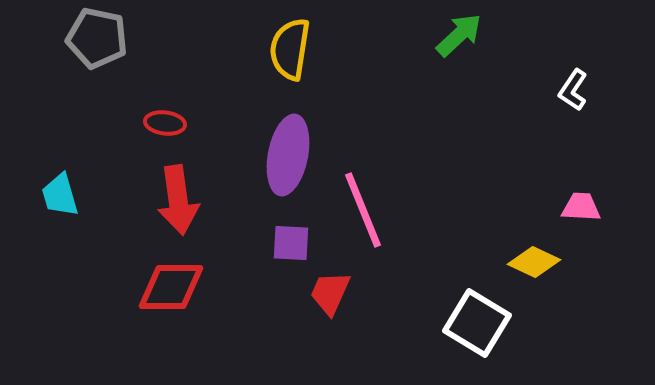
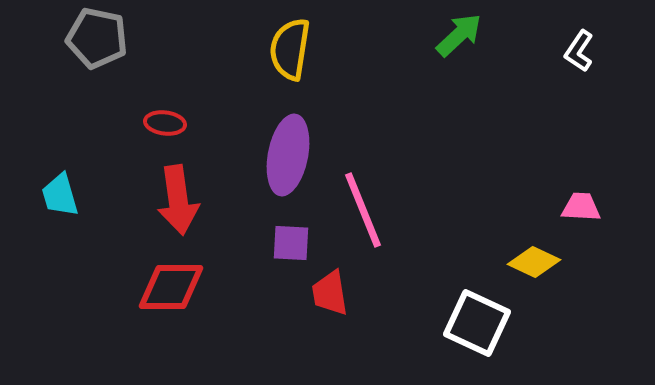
white L-shape: moved 6 px right, 39 px up
red trapezoid: rotated 33 degrees counterclockwise
white square: rotated 6 degrees counterclockwise
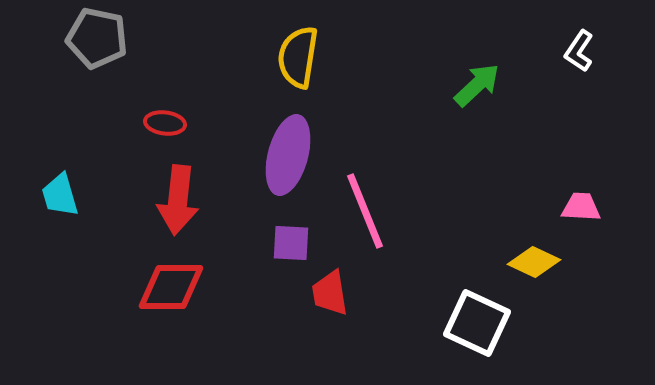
green arrow: moved 18 px right, 50 px down
yellow semicircle: moved 8 px right, 8 px down
purple ellipse: rotated 4 degrees clockwise
red arrow: rotated 14 degrees clockwise
pink line: moved 2 px right, 1 px down
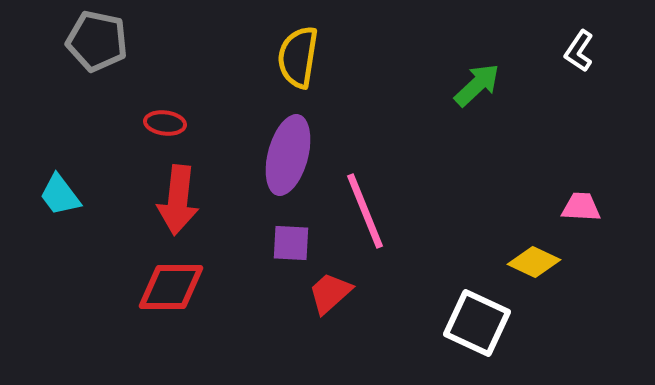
gray pentagon: moved 3 px down
cyan trapezoid: rotated 21 degrees counterclockwise
red trapezoid: rotated 57 degrees clockwise
